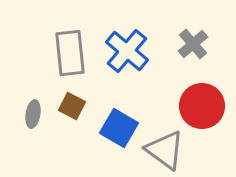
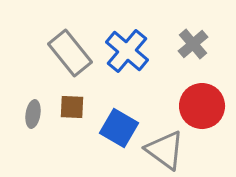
gray rectangle: rotated 33 degrees counterclockwise
brown square: moved 1 px down; rotated 24 degrees counterclockwise
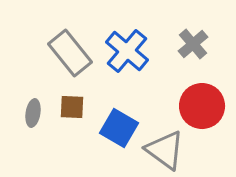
gray ellipse: moved 1 px up
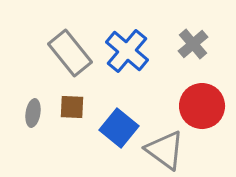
blue square: rotated 9 degrees clockwise
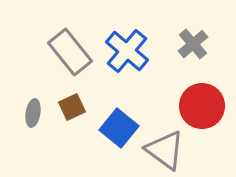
gray rectangle: moved 1 px up
brown square: rotated 28 degrees counterclockwise
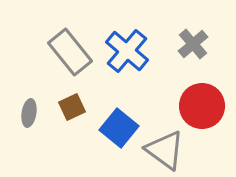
gray ellipse: moved 4 px left
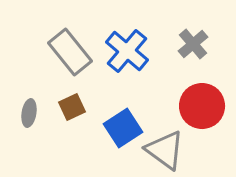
blue square: moved 4 px right; rotated 18 degrees clockwise
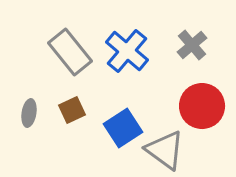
gray cross: moved 1 px left, 1 px down
brown square: moved 3 px down
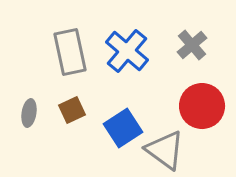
gray rectangle: rotated 27 degrees clockwise
